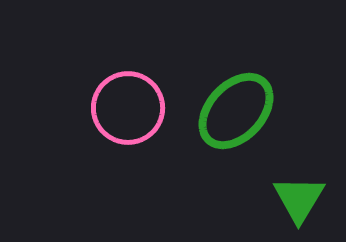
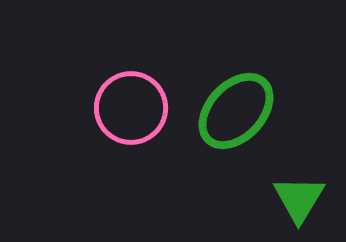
pink circle: moved 3 px right
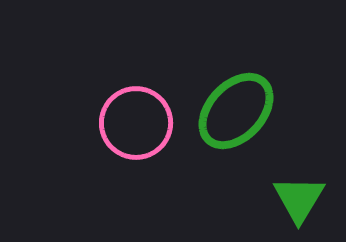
pink circle: moved 5 px right, 15 px down
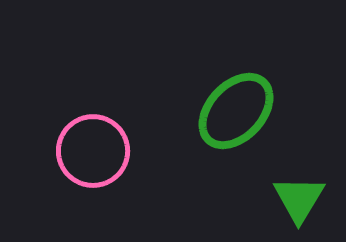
pink circle: moved 43 px left, 28 px down
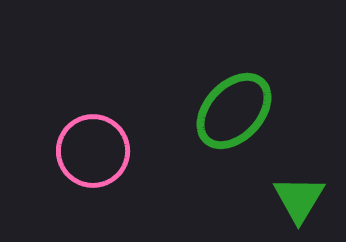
green ellipse: moved 2 px left
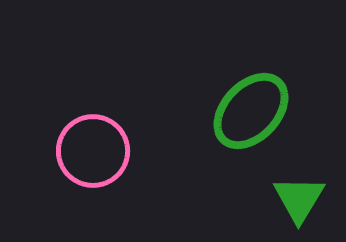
green ellipse: moved 17 px right
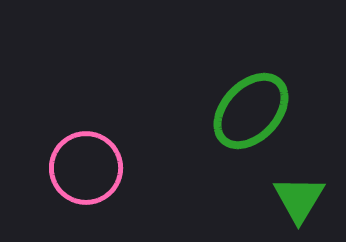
pink circle: moved 7 px left, 17 px down
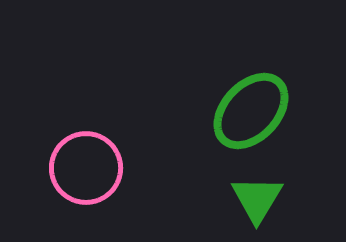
green triangle: moved 42 px left
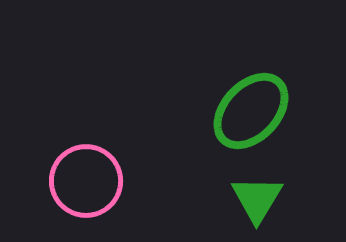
pink circle: moved 13 px down
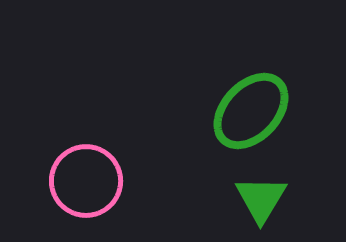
green triangle: moved 4 px right
